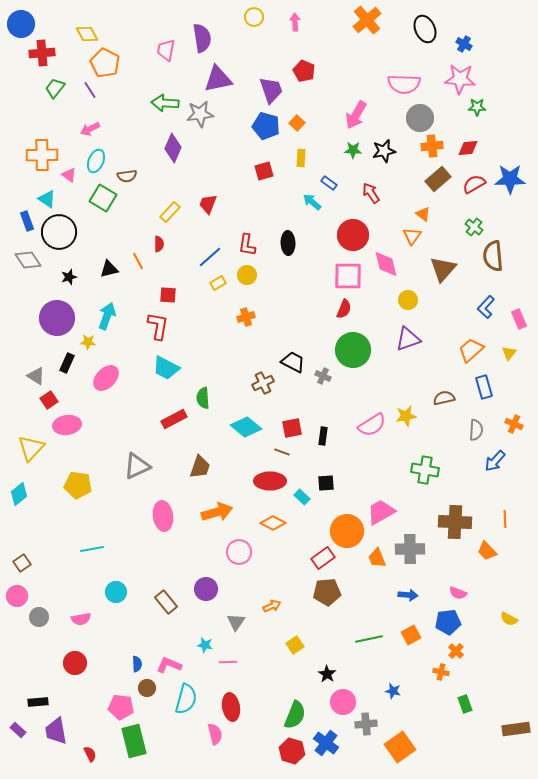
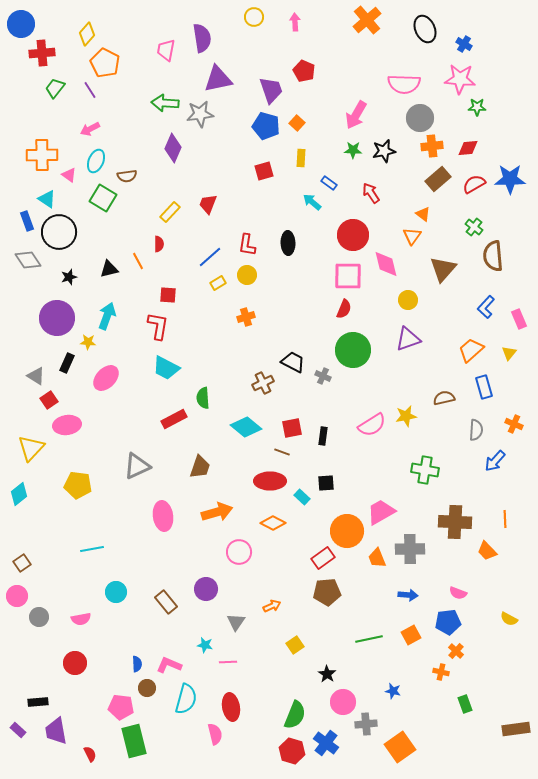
yellow diamond at (87, 34): rotated 70 degrees clockwise
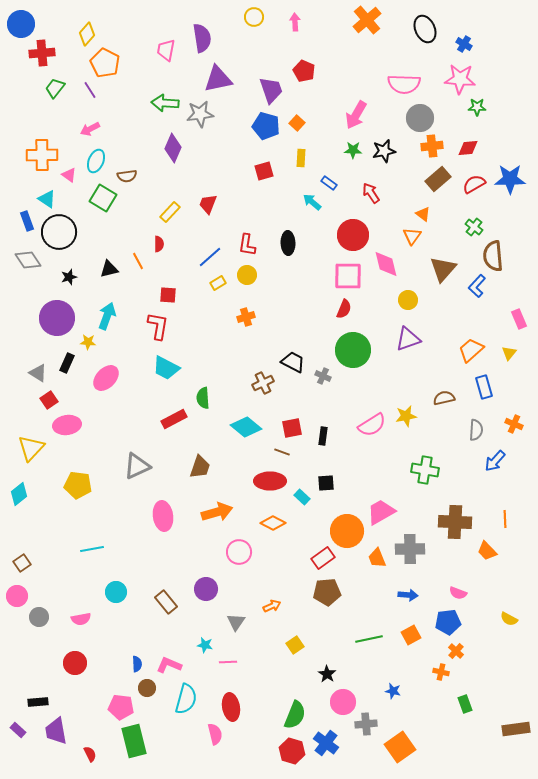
blue L-shape at (486, 307): moved 9 px left, 21 px up
gray triangle at (36, 376): moved 2 px right, 3 px up
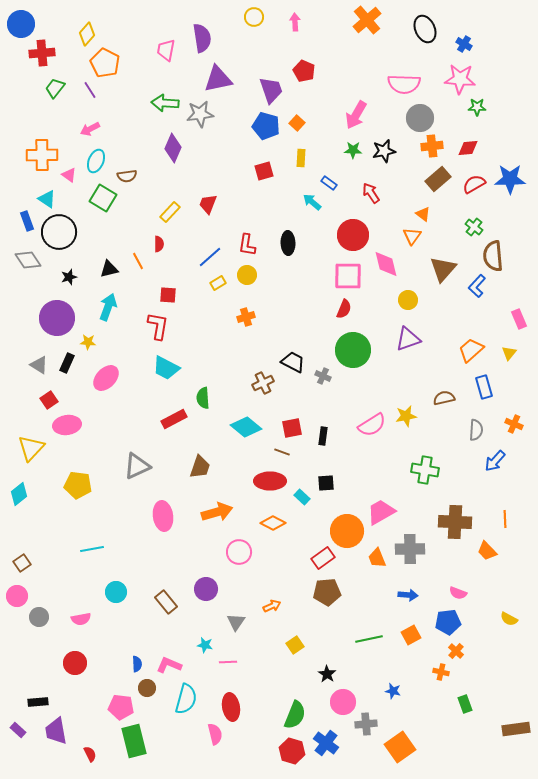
cyan arrow at (107, 316): moved 1 px right, 9 px up
gray triangle at (38, 373): moved 1 px right, 8 px up
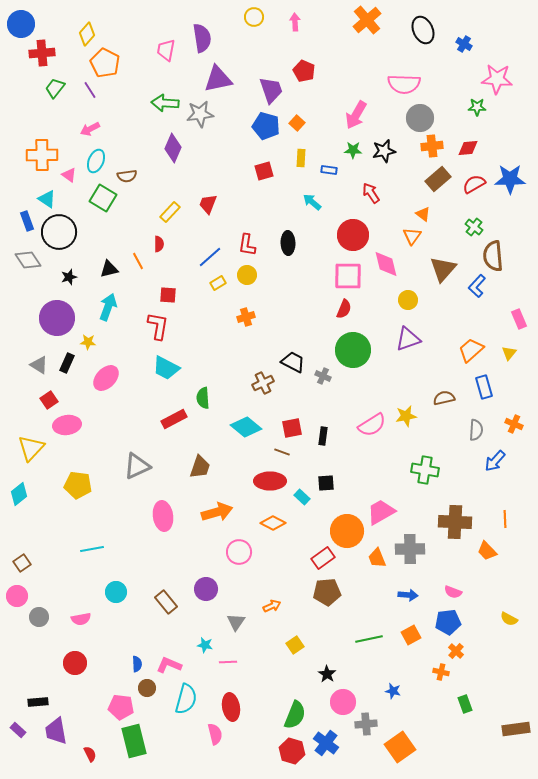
black ellipse at (425, 29): moved 2 px left, 1 px down
pink star at (460, 79): moved 37 px right
blue rectangle at (329, 183): moved 13 px up; rotated 28 degrees counterclockwise
pink semicircle at (458, 593): moved 5 px left, 1 px up
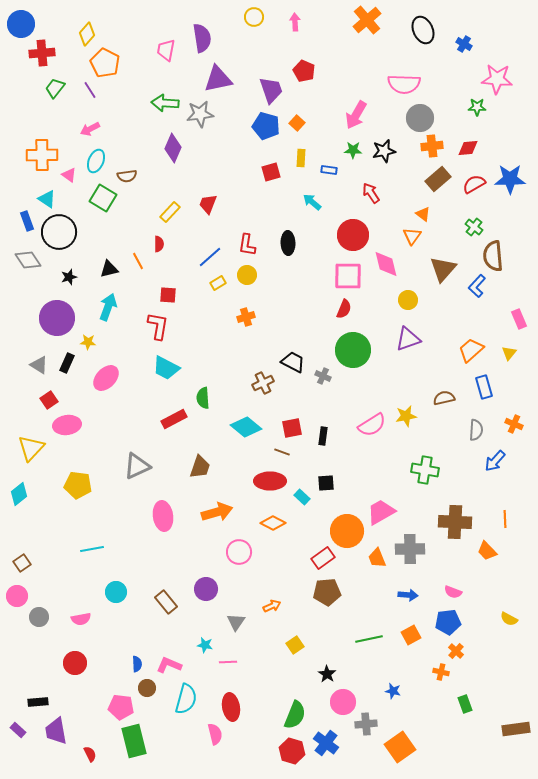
red square at (264, 171): moved 7 px right, 1 px down
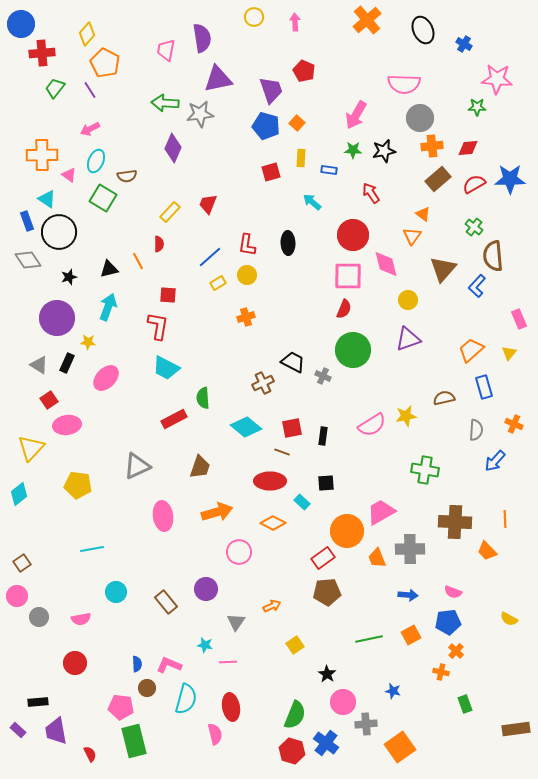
cyan rectangle at (302, 497): moved 5 px down
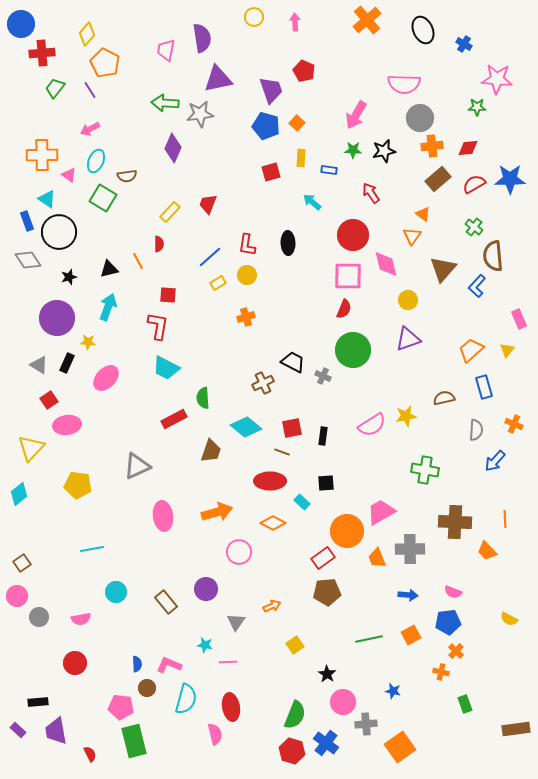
yellow triangle at (509, 353): moved 2 px left, 3 px up
brown trapezoid at (200, 467): moved 11 px right, 16 px up
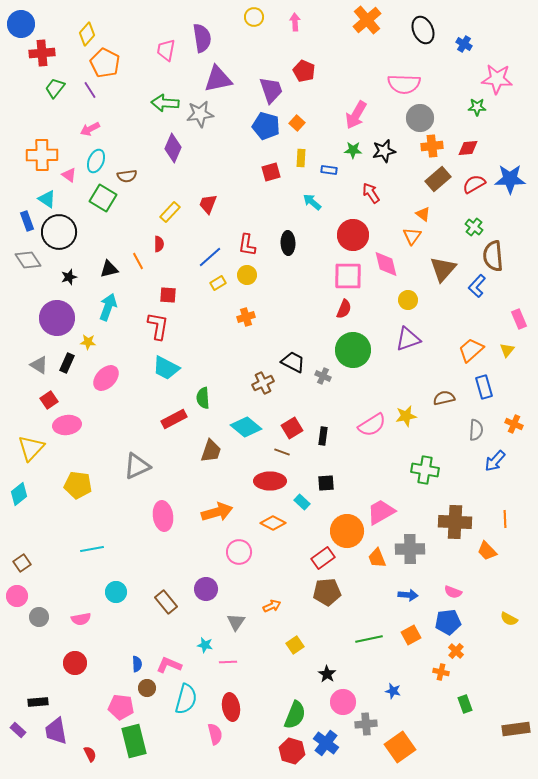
red square at (292, 428): rotated 20 degrees counterclockwise
